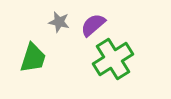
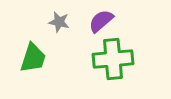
purple semicircle: moved 8 px right, 4 px up
green cross: rotated 27 degrees clockwise
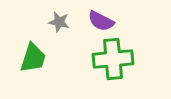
purple semicircle: rotated 112 degrees counterclockwise
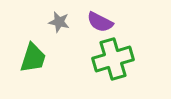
purple semicircle: moved 1 px left, 1 px down
green cross: rotated 12 degrees counterclockwise
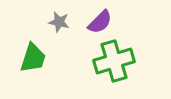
purple semicircle: rotated 72 degrees counterclockwise
green cross: moved 1 px right, 2 px down
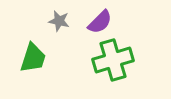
gray star: moved 1 px up
green cross: moved 1 px left, 1 px up
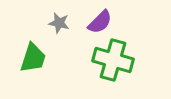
gray star: moved 2 px down
green cross: rotated 33 degrees clockwise
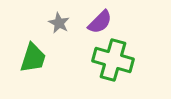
gray star: rotated 15 degrees clockwise
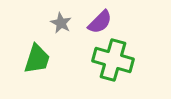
gray star: moved 2 px right
green trapezoid: moved 4 px right, 1 px down
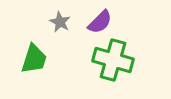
gray star: moved 1 px left, 1 px up
green trapezoid: moved 3 px left
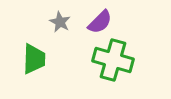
green trapezoid: rotated 16 degrees counterclockwise
